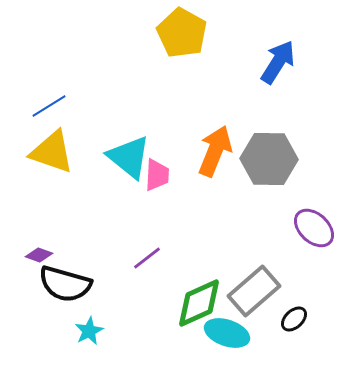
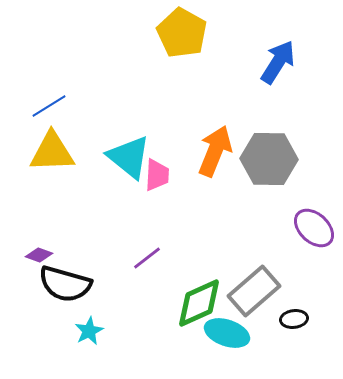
yellow triangle: rotated 21 degrees counterclockwise
black ellipse: rotated 36 degrees clockwise
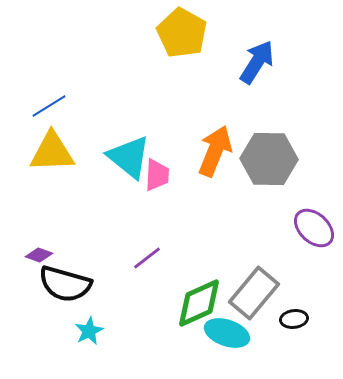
blue arrow: moved 21 px left
gray rectangle: moved 2 px down; rotated 9 degrees counterclockwise
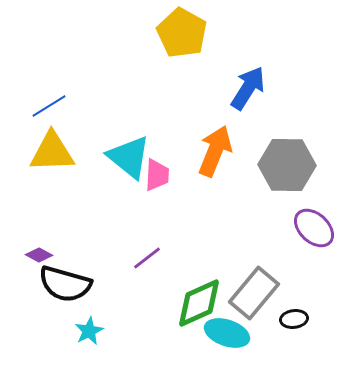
blue arrow: moved 9 px left, 26 px down
gray hexagon: moved 18 px right, 6 px down
purple diamond: rotated 8 degrees clockwise
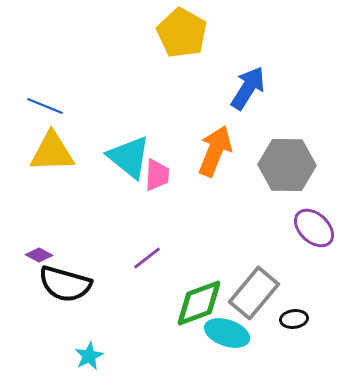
blue line: moved 4 px left; rotated 54 degrees clockwise
green diamond: rotated 4 degrees clockwise
cyan star: moved 25 px down
